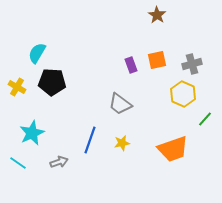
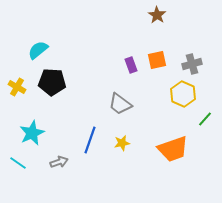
cyan semicircle: moved 1 px right, 3 px up; rotated 20 degrees clockwise
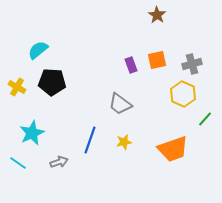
yellow star: moved 2 px right, 1 px up
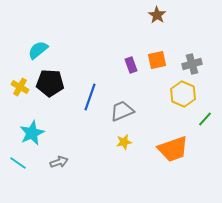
black pentagon: moved 2 px left, 1 px down
yellow cross: moved 3 px right
gray trapezoid: moved 2 px right, 7 px down; rotated 120 degrees clockwise
blue line: moved 43 px up
